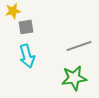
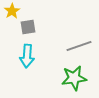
yellow star: moved 1 px left; rotated 21 degrees counterclockwise
gray square: moved 2 px right
cyan arrow: rotated 20 degrees clockwise
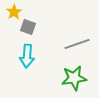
yellow star: moved 2 px right, 1 px down
gray square: rotated 28 degrees clockwise
gray line: moved 2 px left, 2 px up
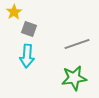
gray square: moved 1 px right, 2 px down
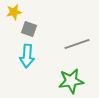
yellow star: rotated 21 degrees clockwise
green star: moved 3 px left, 3 px down
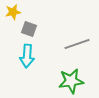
yellow star: moved 1 px left
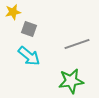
cyan arrow: moved 2 px right; rotated 55 degrees counterclockwise
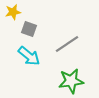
gray line: moved 10 px left; rotated 15 degrees counterclockwise
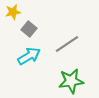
gray square: rotated 21 degrees clockwise
cyan arrow: rotated 70 degrees counterclockwise
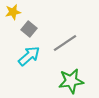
gray line: moved 2 px left, 1 px up
cyan arrow: rotated 10 degrees counterclockwise
